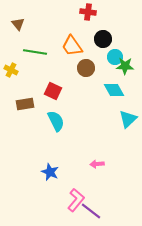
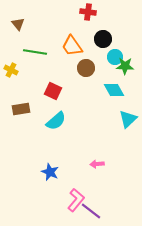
brown rectangle: moved 4 px left, 5 px down
cyan semicircle: rotated 75 degrees clockwise
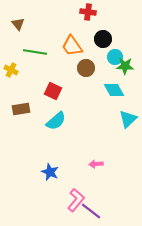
pink arrow: moved 1 px left
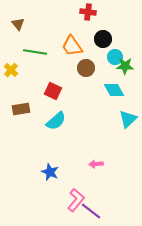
yellow cross: rotated 16 degrees clockwise
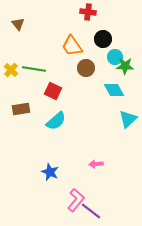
green line: moved 1 px left, 17 px down
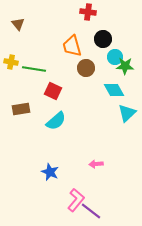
orange trapezoid: rotated 20 degrees clockwise
yellow cross: moved 8 px up; rotated 32 degrees counterclockwise
cyan triangle: moved 1 px left, 6 px up
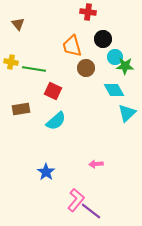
blue star: moved 4 px left; rotated 12 degrees clockwise
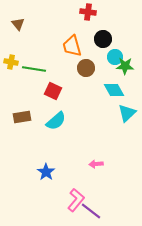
brown rectangle: moved 1 px right, 8 px down
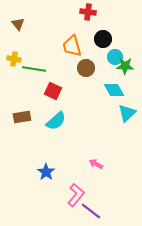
yellow cross: moved 3 px right, 3 px up
pink arrow: rotated 32 degrees clockwise
pink L-shape: moved 5 px up
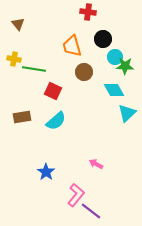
brown circle: moved 2 px left, 4 px down
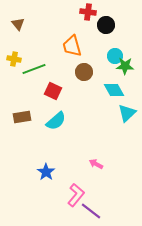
black circle: moved 3 px right, 14 px up
cyan circle: moved 1 px up
green line: rotated 30 degrees counterclockwise
